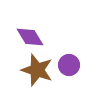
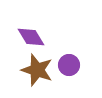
purple diamond: moved 1 px right
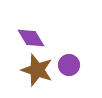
purple diamond: moved 1 px down
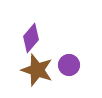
purple diamond: rotated 72 degrees clockwise
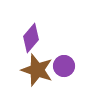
purple circle: moved 5 px left, 1 px down
